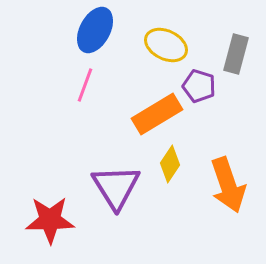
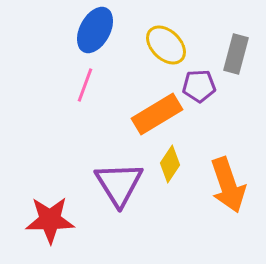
yellow ellipse: rotated 18 degrees clockwise
purple pentagon: rotated 20 degrees counterclockwise
purple triangle: moved 3 px right, 3 px up
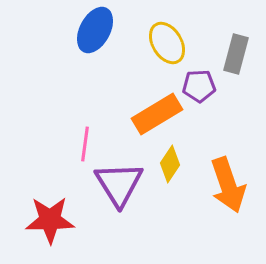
yellow ellipse: moved 1 px right, 2 px up; rotated 15 degrees clockwise
pink line: moved 59 px down; rotated 12 degrees counterclockwise
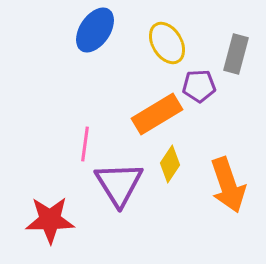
blue ellipse: rotated 6 degrees clockwise
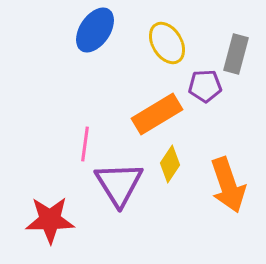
purple pentagon: moved 6 px right
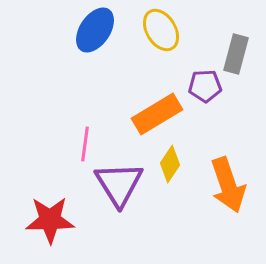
yellow ellipse: moved 6 px left, 13 px up
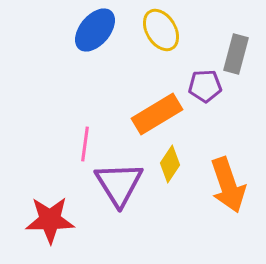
blue ellipse: rotated 6 degrees clockwise
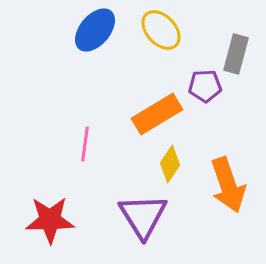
yellow ellipse: rotated 12 degrees counterclockwise
purple triangle: moved 24 px right, 32 px down
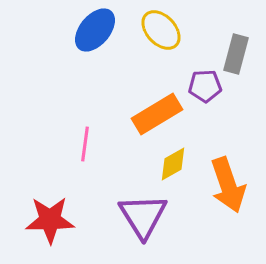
yellow diamond: moved 3 px right; rotated 27 degrees clockwise
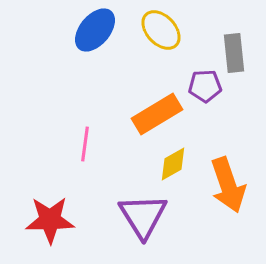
gray rectangle: moved 2 px left, 1 px up; rotated 21 degrees counterclockwise
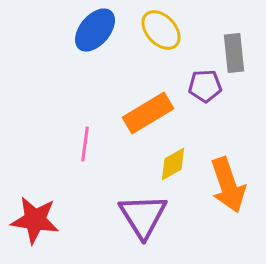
orange rectangle: moved 9 px left, 1 px up
red star: moved 15 px left; rotated 9 degrees clockwise
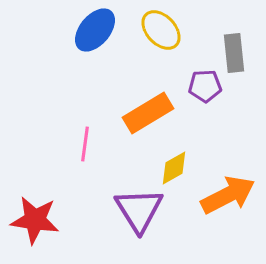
yellow diamond: moved 1 px right, 4 px down
orange arrow: moved 10 px down; rotated 98 degrees counterclockwise
purple triangle: moved 4 px left, 6 px up
